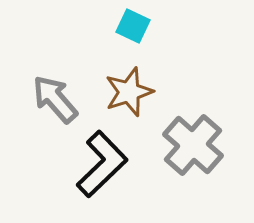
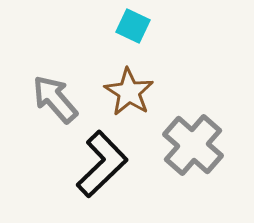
brown star: rotated 21 degrees counterclockwise
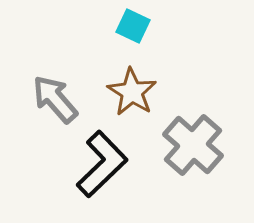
brown star: moved 3 px right
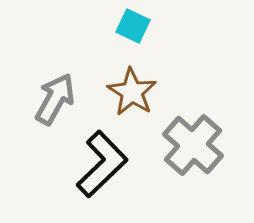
gray arrow: rotated 70 degrees clockwise
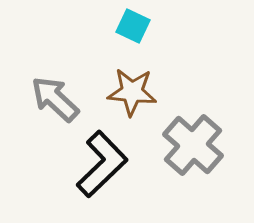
brown star: rotated 27 degrees counterclockwise
gray arrow: rotated 76 degrees counterclockwise
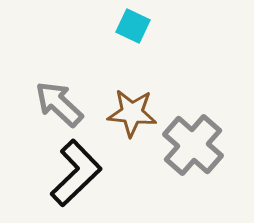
brown star: moved 21 px down
gray arrow: moved 4 px right, 5 px down
black L-shape: moved 26 px left, 9 px down
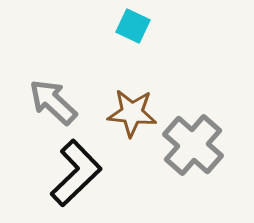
gray arrow: moved 6 px left, 2 px up
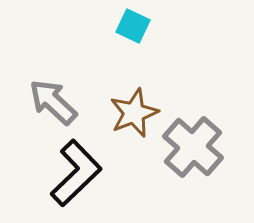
brown star: moved 2 px right; rotated 27 degrees counterclockwise
gray cross: moved 2 px down
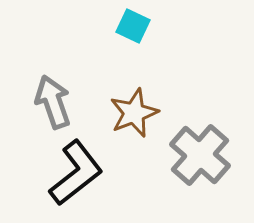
gray arrow: rotated 28 degrees clockwise
gray cross: moved 7 px right, 8 px down
black L-shape: rotated 6 degrees clockwise
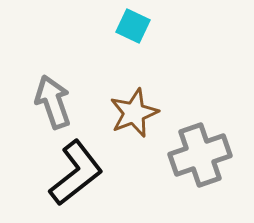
gray cross: rotated 30 degrees clockwise
